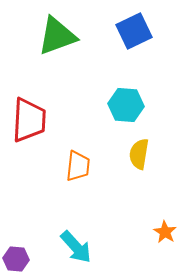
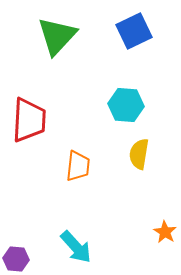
green triangle: rotated 27 degrees counterclockwise
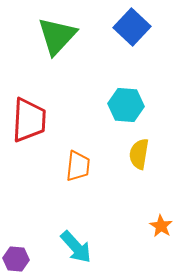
blue square: moved 2 px left, 4 px up; rotated 21 degrees counterclockwise
orange star: moved 4 px left, 6 px up
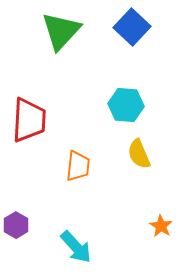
green triangle: moved 4 px right, 5 px up
yellow semicircle: rotated 32 degrees counterclockwise
purple hexagon: moved 34 px up; rotated 25 degrees clockwise
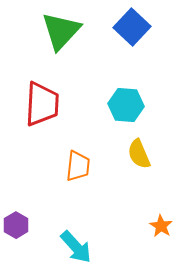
red trapezoid: moved 13 px right, 16 px up
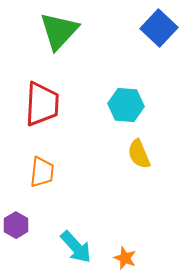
blue square: moved 27 px right, 1 px down
green triangle: moved 2 px left
orange trapezoid: moved 36 px left, 6 px down
orange star: moved 36 px left, 32 px down; rotated 10 degrees counterclockwise
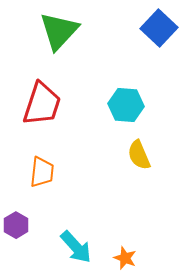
red trapezoid: rotated 15 degrees clockwise
yellow semicircle: moved 1 px down
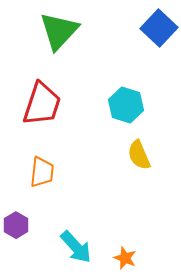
cyan hexagon: rotated 12 degrees clockwise
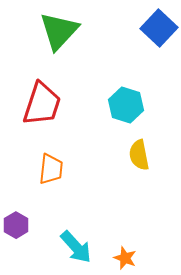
yellow semicircle: rotated 12 degrees clockwise
orange trapezoid: moved 9 px right, 3 px up
